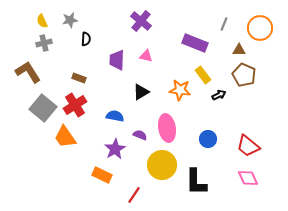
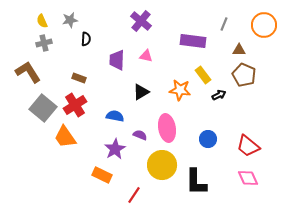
orange circle: moved 4 px right, 3 px up
purple rectangle: moved 2 px left, 2 px up; rotated 15 degrees counterclockwise
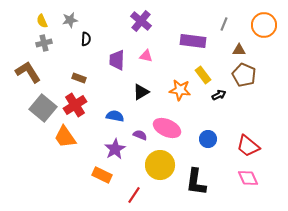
pink ellipse: rotated 56 degrees counterclockwise
yellow circle: moved 2 px left
black L-shape: rotated 8 degrees clockwise
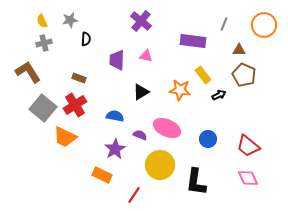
orange trapezoid: rotated 30 degrees counterclockwise
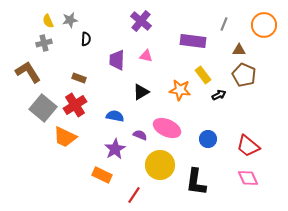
yellow semicircle: moved 6 px right
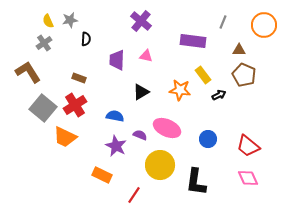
gray line: moved 1 px left, 2 px up
gray cross: rotated 21 degrees counterclockwise
purple star: moved 1 px right, 3 px up; rotated 15 degrees counterclockwise
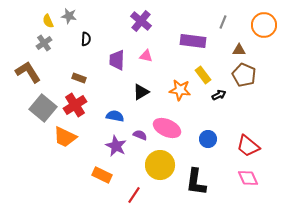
gray star: moved 1 px left, 4 px up; rotated 21 degrees clockwise
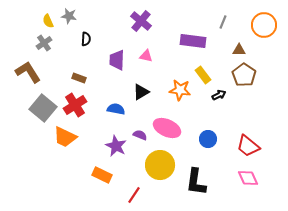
brown pentagon: rotated 10 degrees clockwise
blue semicircle: moved 1 px right, 7 px up
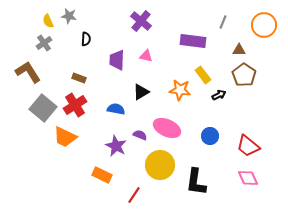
blue circle: moved 2 px right, 3 px up
